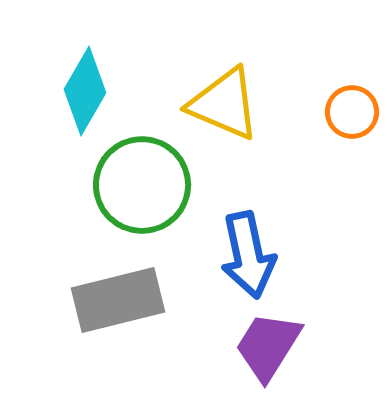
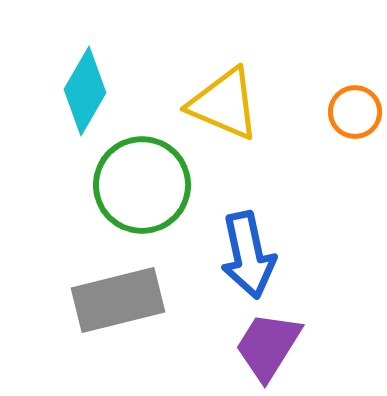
orange circle: moved 3 px right
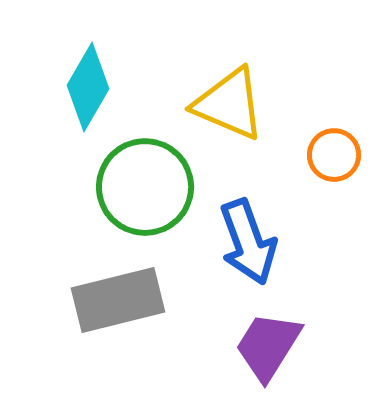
cyan diamond: moved 3 px right, 4 px up
yellow triangle: moved 5 px right
orange circle: moved 21 px left, 43 px down
green circle: moved 3 px right, 2 px down
blue arrow: moved 13 px up; rotated 8 degrees counterclockwise
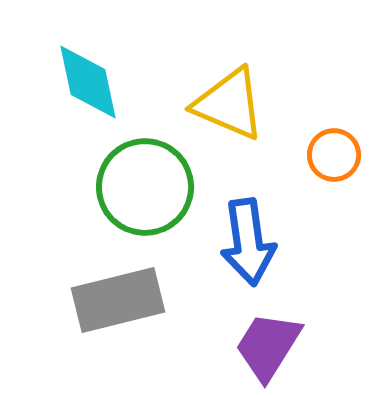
cyan diamond: moved 5 px up; rotated 42 degrees counterclockwise
blue arrow: rotated 12 degrees clockwise
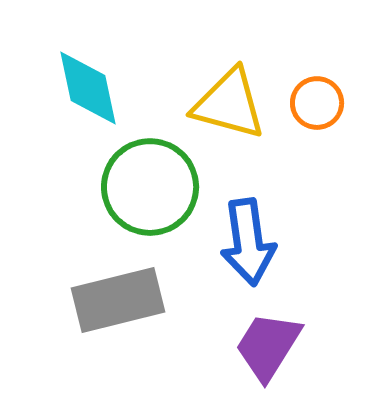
cyan diamond: moved 6 px down
yellow triangle: rotated 8 degrees counterclockwise
orange circle: moved 17 px left, 52 px up
green circle: moved 5 px right
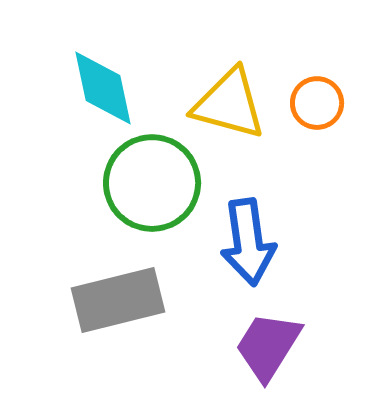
cyan diamond: moved 15 px right
green circle: moved 2 px right, 4 px up
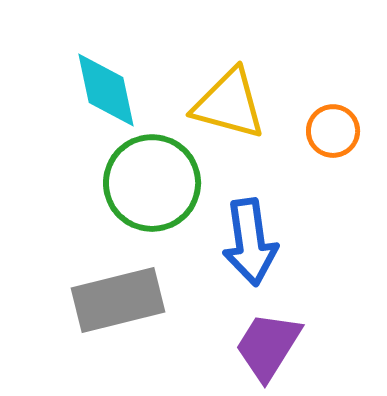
cyan diamond: moved 3 px right, 2 px down
orange circle: moved 16 px right, 28 px down
blue arrow: moved 2 px right
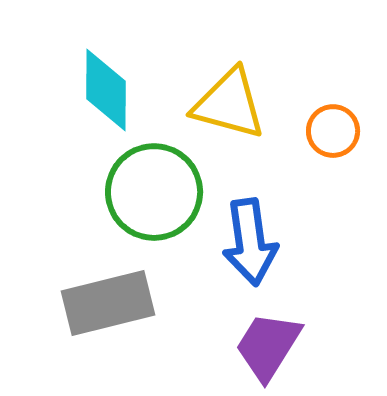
cyan diamond: rotated 12 degrees clockwise
green circle: moved 2 px right, 9 px down
gray rectangle: moved 10 px left, 3 px down
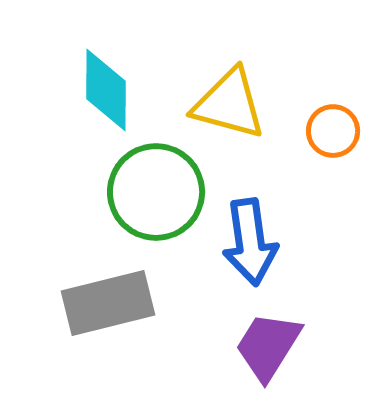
green circle: moved 2 px right
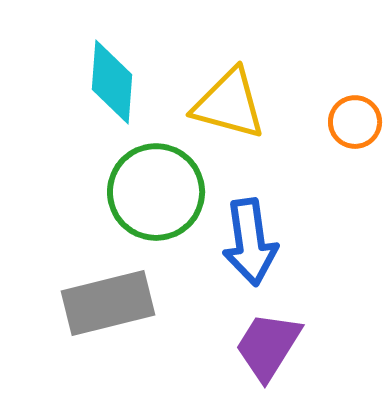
cyan diamond: moved 6 px right, 8 px up; rotated 4 degrees clockwise
orange circle: moved 22 px right, 9 px up
